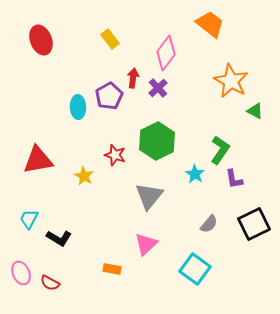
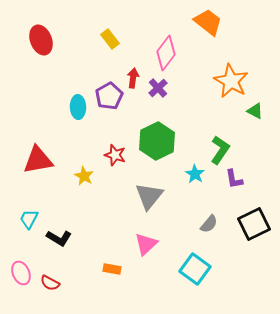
orange trapezoid: moved 2 px left, 2 px up
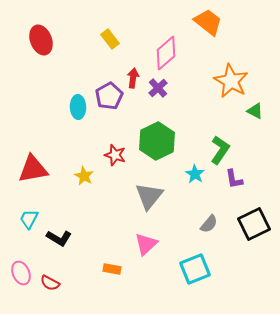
pink diamond: rotated 12 degrees clockwise
red triangle: moved 5 px left, 9 px down
cyan square: rotated 32 degrees clockwise
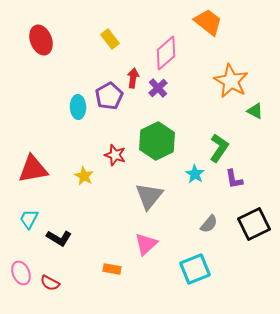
green L-shape: moved 1 px left, 2 px up
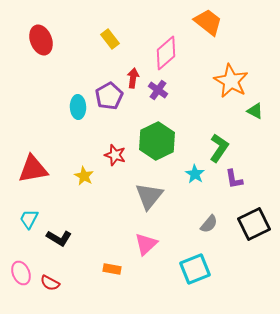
purple cross: moved 2 px down; rotated 12 degrees counterclockwise
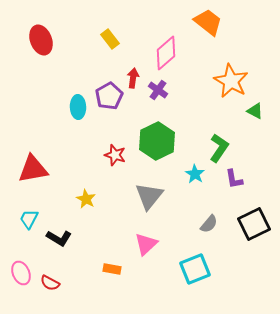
yellow star: moved 2 px right, 23 px down
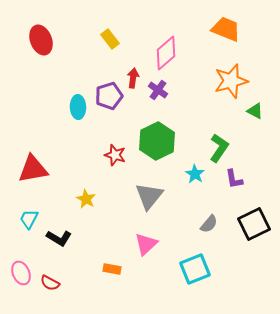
orange trapezoid: moved 18 px right, 7 px down; rotated 16 degrees counterclockwise
orange star: rotated 28 degrees clockwise
purple pentagon: rotated 12 degrees clockwise
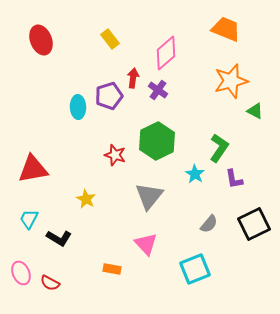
pink triangle: rotated 30 degrees counterclockwise
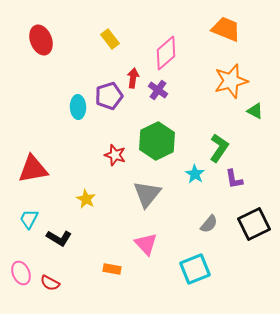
gray triangle: moved 2 px left, 2 px up
